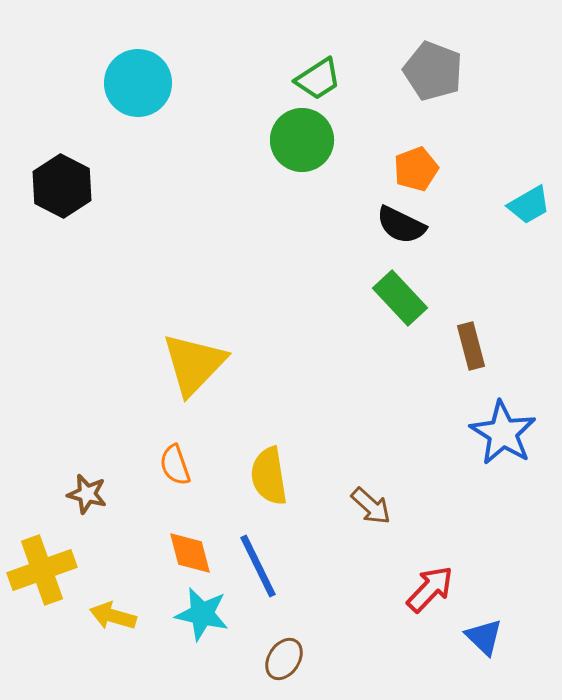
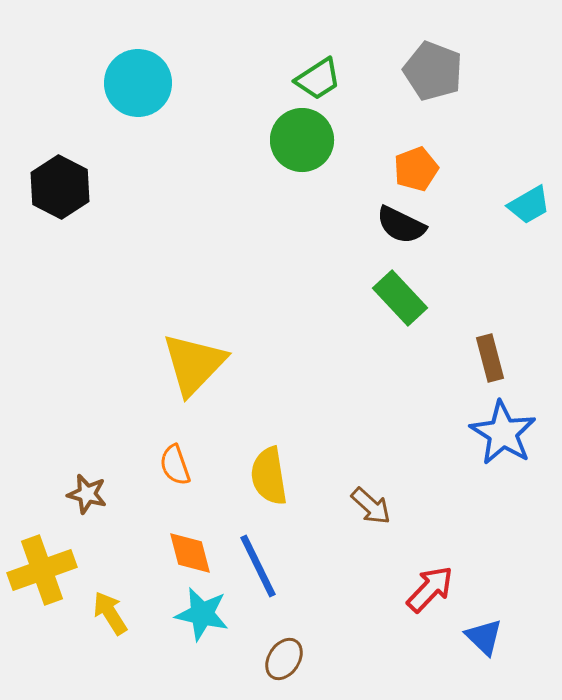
black hexagon: moved 2 px left, 1 px down
brown rectangle: moved 19 px right, 12 px down
yellow arrow: moved 3 px left, 3 px up; rotated 42 degrees clockwise
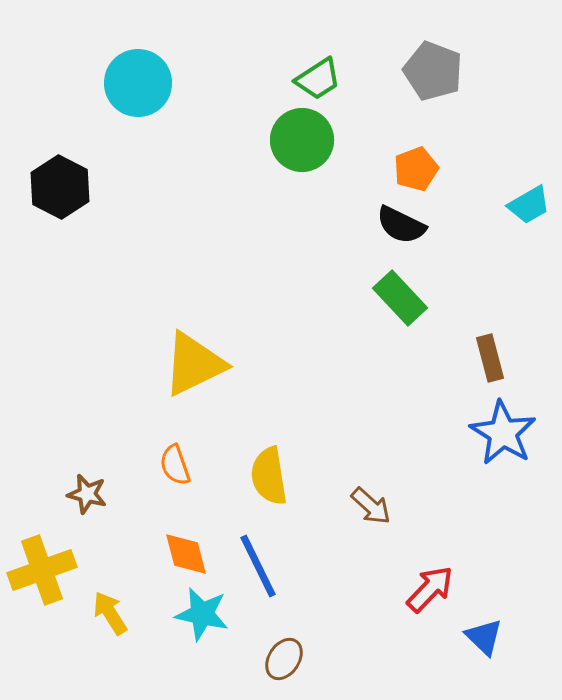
yellow triangle: rotated 20 degrees clockwise
orange diamond: moved 4 px left, 1 px down
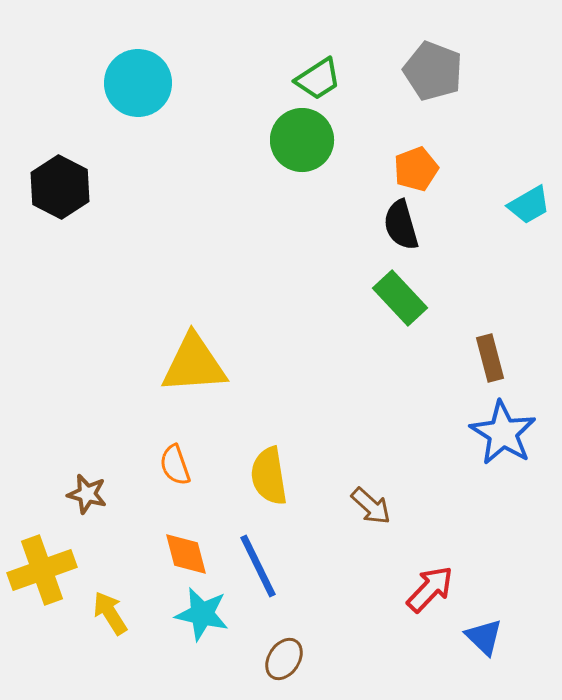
black semicircle: rotated 48 degrees clockwise
yellow triangle: rotated 22 degrees clockwise
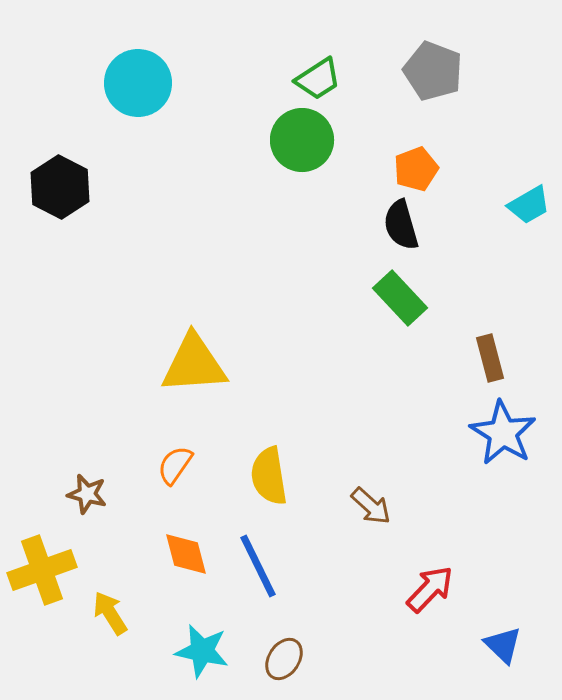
orange semicircle: rotated 54 degrees clockwise
cyan star: moved 37 px down
blue triangle: moved 19 px right, 8 px down
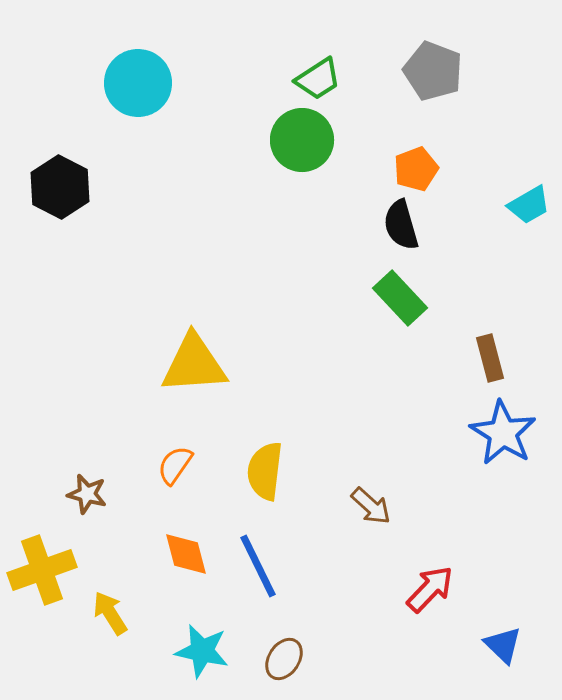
yellow semicircle: moved 4 px left, 5 px up; rotated 16 degrees clockwise
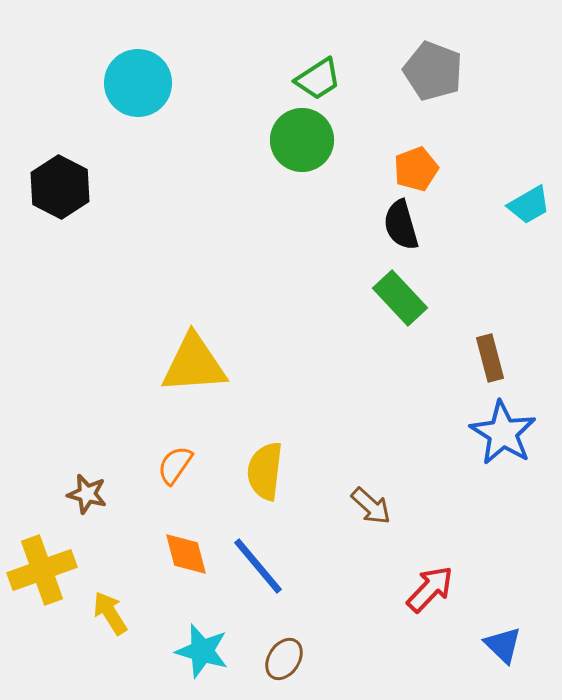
blue line: rotated 14 degrees counterclockwise
cyan star: rotated 4 degrees clockwise
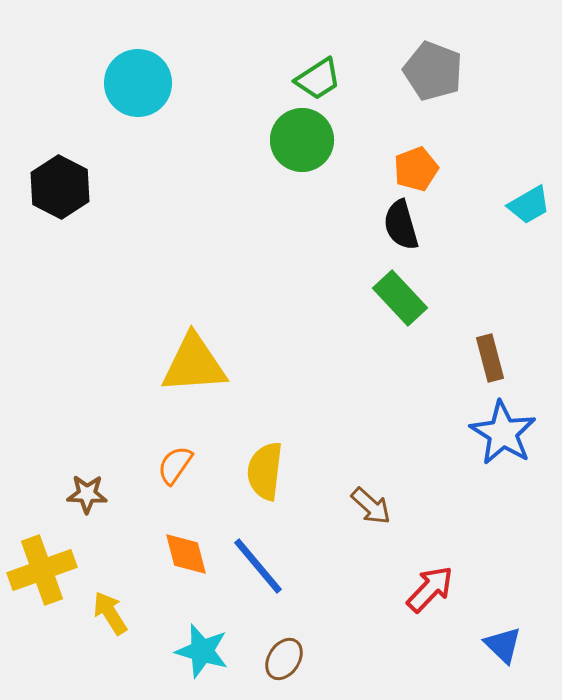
brown star: rotated 12 degrees counterclockwise
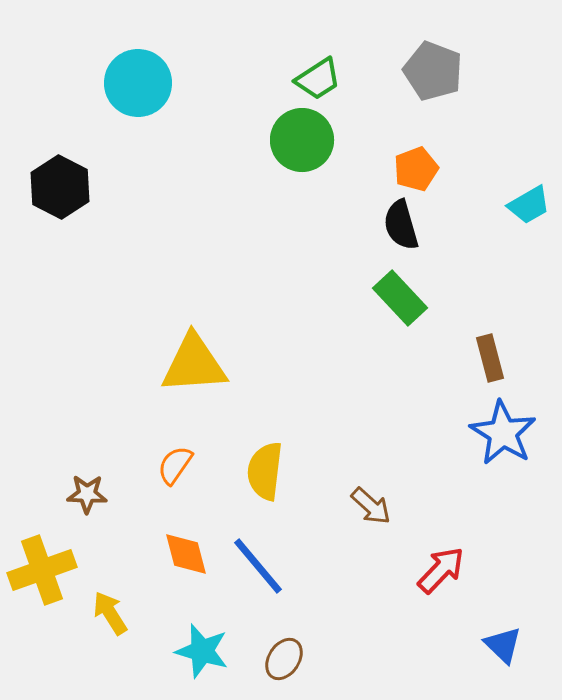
red arrow: moved 11 px right, 19 px up
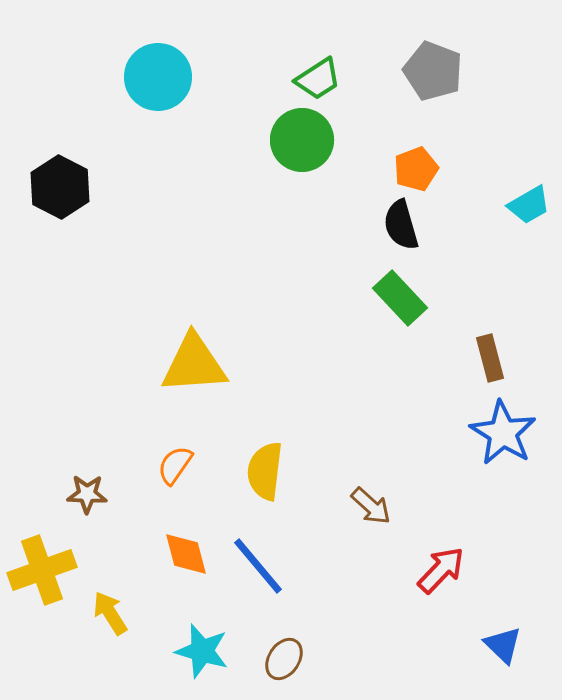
cyan circle: moved 20 px right, 6 px up
